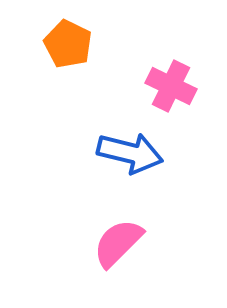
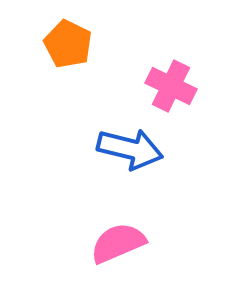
blue arrow: moved 4 px up
pink semicircle: rotated 22 degrees clockwise
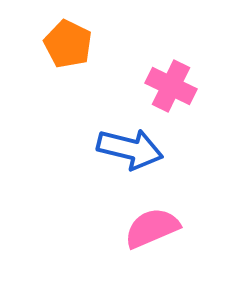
pink semicircle: moved 34 px right, 15 px up
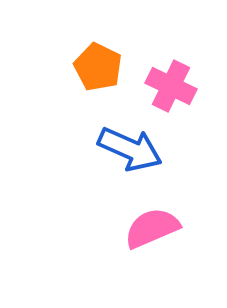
orange pentagon: moved 30 px right, 23 px down
blue arrow: rotated 10 degrees clockwise
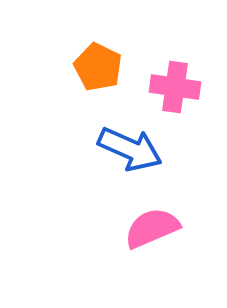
pink cross: moved 4 px right, 1 px down; rotated 18 degrees counterclockwise
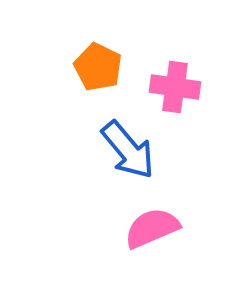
blue arrow: moved 2 px left, 1 px down; rotated 26 degrees clockwise
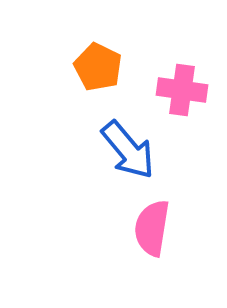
pink cross: moved 7 px right, 3 px down
pink semicircle: rotated 58 degrees counterclockwise
